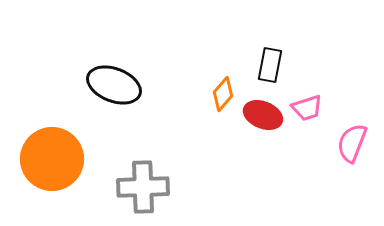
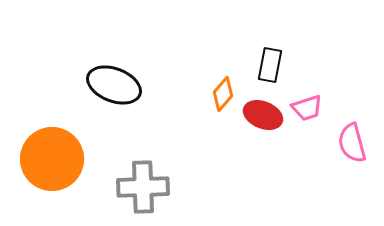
pink semicircle: rotated 36 degrees counterclockwise
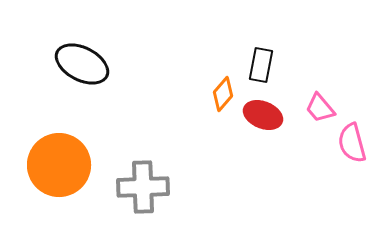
black rectangle: moved 9 px left
black ellipse: moved 32 px left, 21 px up; rotated 6 degrees clockwise
pink trapezoid: moved 13 px right; rotated 68 degrees clockwise
orange circle: moved 7 px right, 6 px down
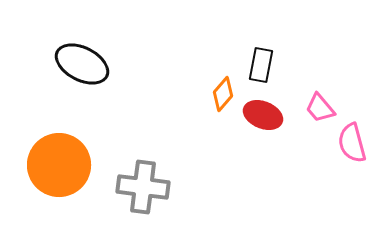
gray cross: rotated 9 degrees clockwise
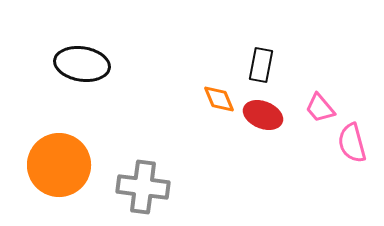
black ellipse: rotated 18 degrees counterclockwise
orange diamond: moved 4 px left, 5 px down; rotated 64 degrees counterclockwise
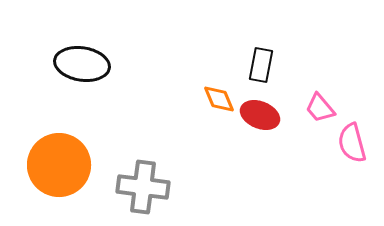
red ellipse: moved 3 px left
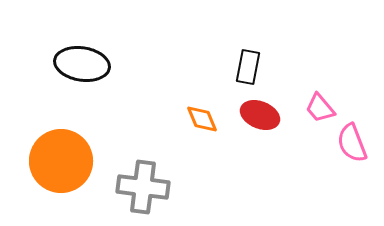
black rectangle: moved 13 px left, 2 px down
orange diamond: moved 17 px left, 20 px down
pink semicircle: rotated 6 degrees counterclockwise
orange circle: moved 2 px right, 4 px up
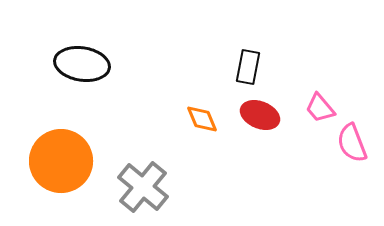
gray cross: rotated 33 degrees clockwise
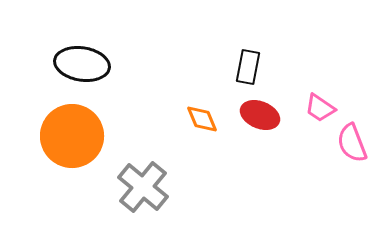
pink trapezoid: rotated 16 degrees counterclockwise
orange circle: moved 11 px right, 25 px up
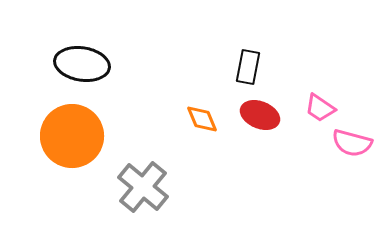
pink semicircle: rotated 54 degrees counterclockwise
